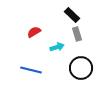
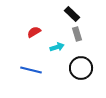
black rectangle: moved 1 px up
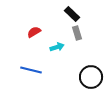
gray rectangle: moved 1 px up
black circle: moved 10 px right, 9 px down
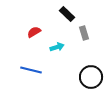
black rectangle: moved 5 px left
gray rectangle: moved 7 px right
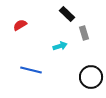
red semicircle: moved 14 px left, 7 px up
cyan arrow: moved 3 px right, 1 px up
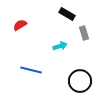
black rectangle: rotated 14 degrees counterclockwise
black circle: moved 11 px left, 4 px down
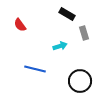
red semicircle: rotated 96 degrees counterclockwise
blue line: moved 4 px right, 1 px up
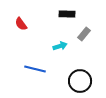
black rectangle: rotated 28 degrees counterclockwise
red semicircle: moved 1 px right, 1 px up
gray rectangle: moved 1 px down; rotated 56 degrees clockwise
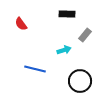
gray rectangle: moved 1 px right, 1 px down
cyan arrow: moved 4 px right, 4 px down
